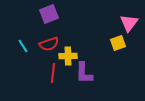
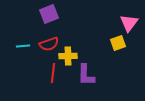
cyan line: rotated 64 degrees counterclockwise
purple L-shape: moved 2 px right, 2 px down
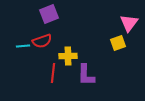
red semicircle: moved 7 px left, 3 px up
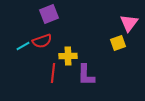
cyan line: rotated 24 degrees counterclockwise
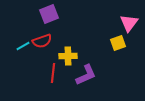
purple L-shape: rotated 115 degrees counterclockwise
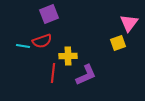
cyan line: rotated 40 degrees clockwise
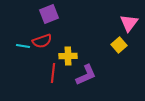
yellow square: moved 1 px right, 2 px down; rotated 21 degrees counterclockwise
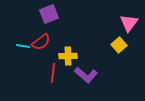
red semicircle: moved 1 px left, 1 px down; rotated 18 degrees counterclockwise
purple L-shape: rotated 65 degrees clockwise
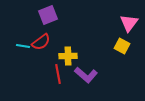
purple square: moved 1 px left, 1 px down
yellow square: moved 3 px right, 1 px down; rotated 21 degrees counterclockwise
red line: moved 5 px right, 1 px down; rotated 18 degrees counterclockwise
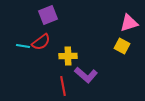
pink triangle: rotated 36 degrees clockwise
red line: moved 5 px right, 12 px down
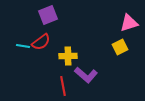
yellow square: moved 2 px left, 1 px down; rotated 35 degrees clockwise
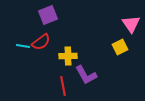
pink triangle: moved 2 px right, 1 px down; rotated 48 degrees counterclockwise
purple L-shape: rotated 20 degrees clockwise
